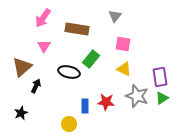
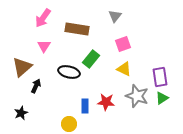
pink square: rotated 28 degrees counterclockwise
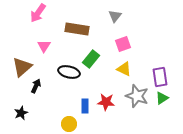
pink arrow: moved 5 px left, 5 px up
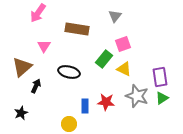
green rectangle: moved 13 px right
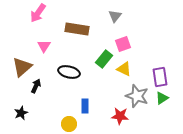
red star: moved 14 px right, 14 px down
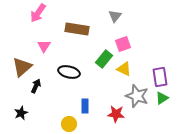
red star: moved 4 px left, 2 px up
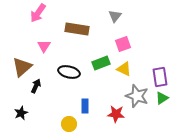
green rectangle: moved 3 px left, 4 px down; rotated 30 degrees clockwise
